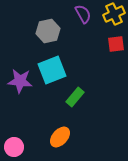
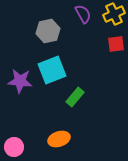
orange ellipse: moved 1 px left, 2 px down; rotated 30 degrees clockwise
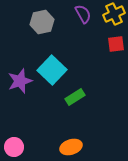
gray hexagon: moved 6 px left, 9 px up
cyan square: rotated 24 degrees counterclockwise
purple star: rotated 25 degrees counterclockwise
green rectangle: rotated 18 degrees clockwise
orange ellipse: moved 12 px right, 8 px down
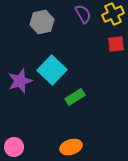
yellow cross: moved 1 px left
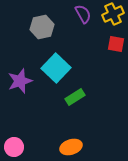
gray hexagon: moved 5 px down
red square: rotated 18 degrees clockwise
cyan square: moved 4 px right, 2 px up
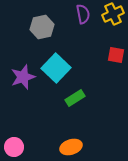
purple semicircle: rotated 18 degrees clockwise
red square: moved 11 px down
purple star: moved 3 px right, 4 px up
green rectangle: moved 1 px down
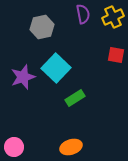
yellow cross: moved 3 px down
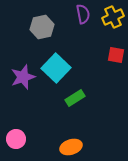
pink circle: moved 2 px right, 8 px up
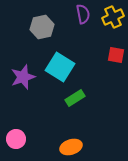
cyan square: moved 4 px right, 1 px up; rotated 12 degrees counterclockwise
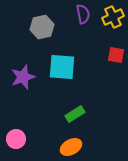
cyan square: moved 2 px right; rotated 28 degrees counterclockwise
green rectangle: moved 16 px down
orange ellipse: rotated 10 degrees counterclockwise
